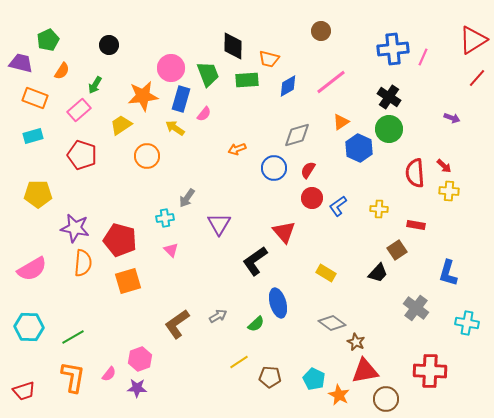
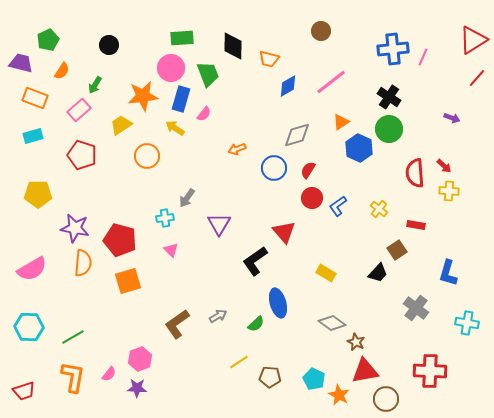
green rectangle at (247, 80): moved 65 px left, 42 px up
yellow cross at (379, 209): rotated 36 degrees clockwise
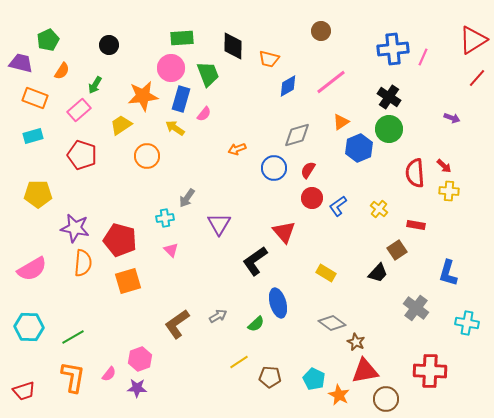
blue hexagon at (359, 148): rotated 12 degrees clockwise
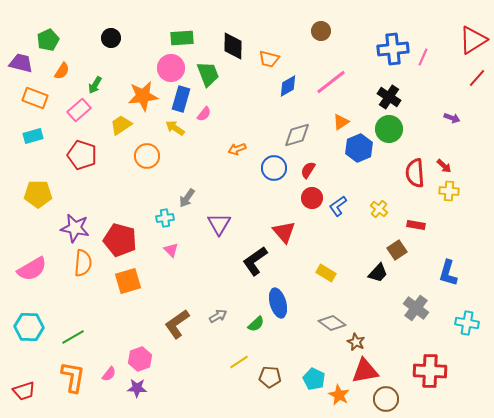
black circle at (109, 45): moved 2 px right, 7 px up
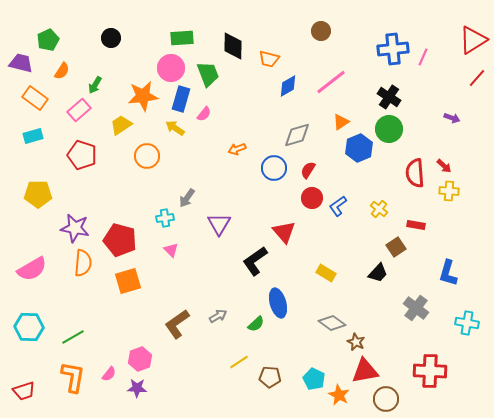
orange rectangle at (35, 98): rotated 15 degrees clockwise
brown square at (397, 250): moved 1 px left, 3 px up
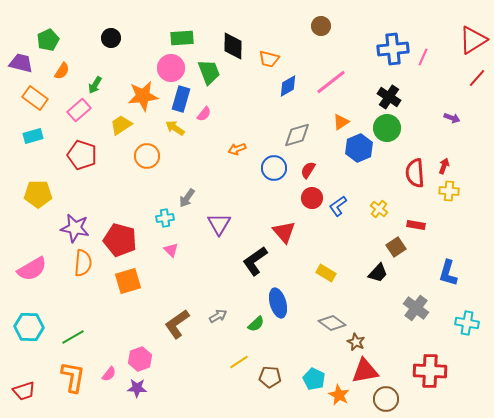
brown circle at (321, 31): moved 5 px up
green trapezoid at (208, 74): moved 1 px right, 2 px up
green circle at (389, 129): moved 2 px left, 1 px up
red arrow at (444, 166): rotated 112 degrees counterclockwise
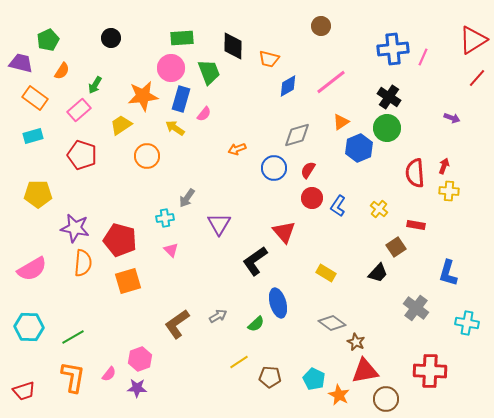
blue L-shape at (338, 206): rotated 20 degrees counterclockwise
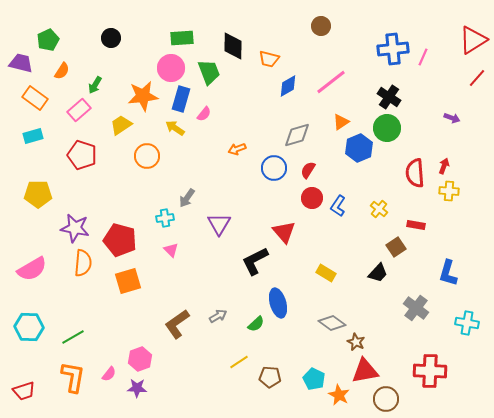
black L-shape at (255, 261): rotated 8 degrees clockwise
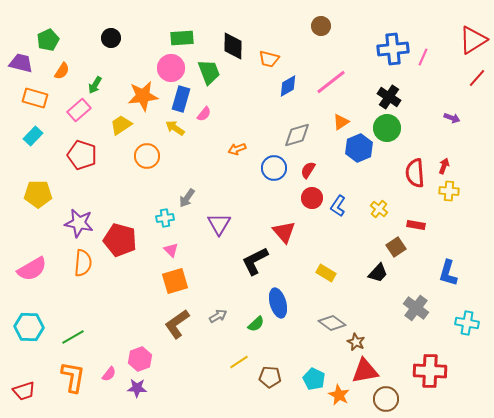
orange rectangle at (35, 98): rotated 20 degrees counterclockwise
cyan rectangle at (33, 136): rotated 30 degrees counterclockwise
purple star at (75, 228): moved 4 px right, 5 px up
orange square at (128, 281): moved 47 px right
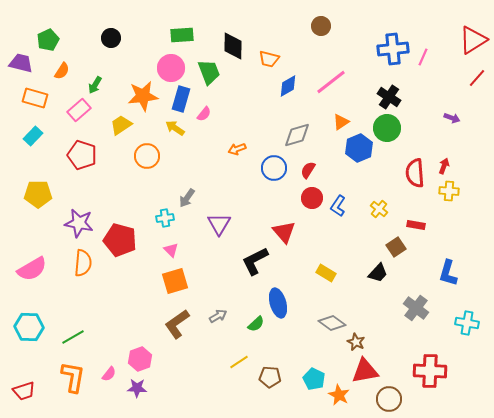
green rectangle at (182, 38): moved 3 px up
brown circle at (386, 399): moved 3 px right
